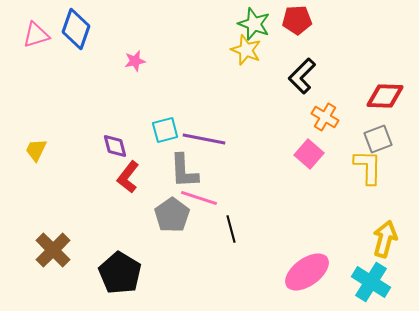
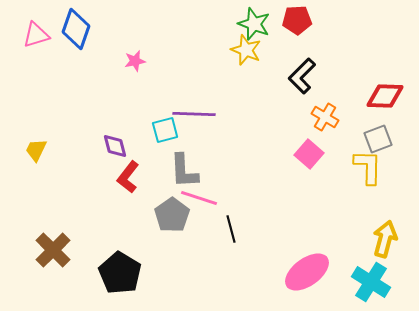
purple line: moved 10 px left, 25 px up; rotated 9 degrees counterclockwise
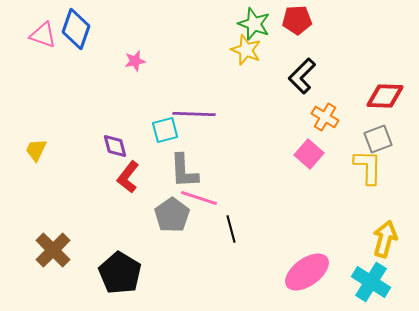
pink triangle: moved 7 px right; rotated 36 degrees clockwise
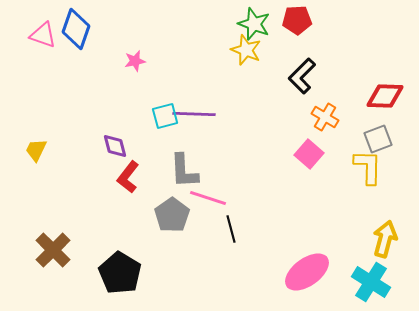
cyan square: moved 14 px up
pink line: moved 9 px right
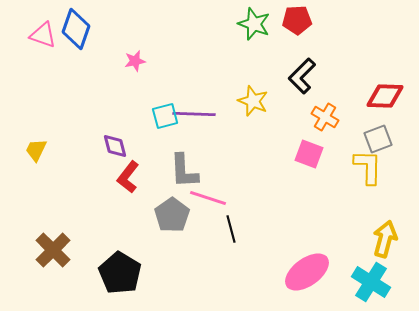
yellow star: moved 7 px right, 51 px down
pink square: rotated 20 degrees counterclockwise
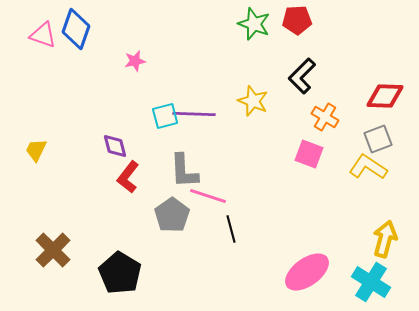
yellow L-shape: rotated 57 degrees counterclockwise
pink line: moved 2 px up
